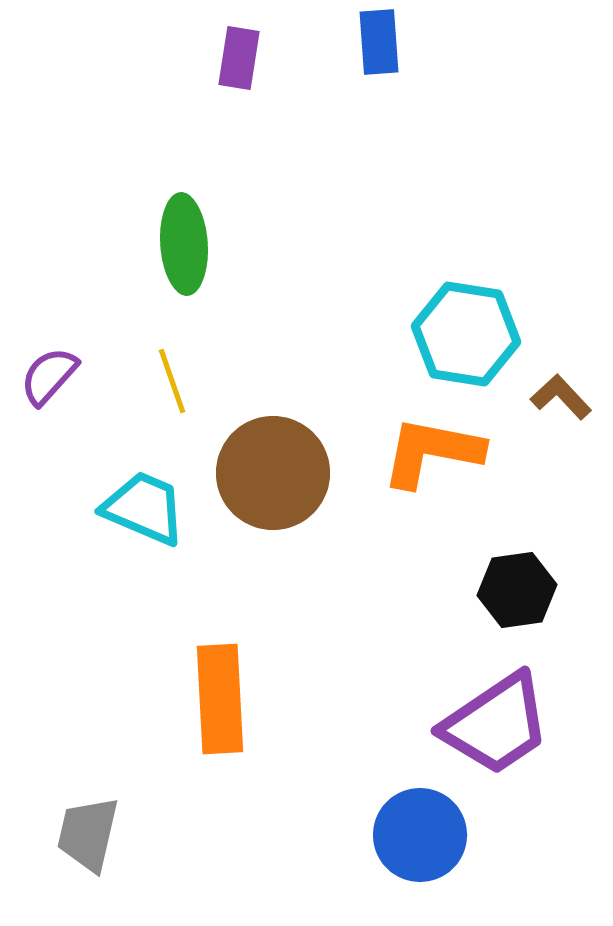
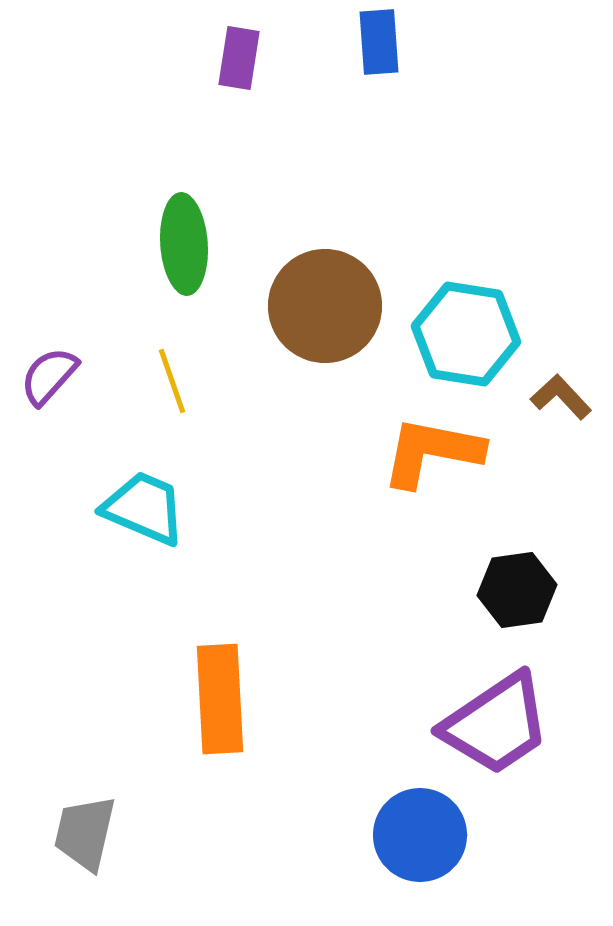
brown circle: moved 52 px right, 167 px up
gray trapezoid: moved 3 px left, 1 px up
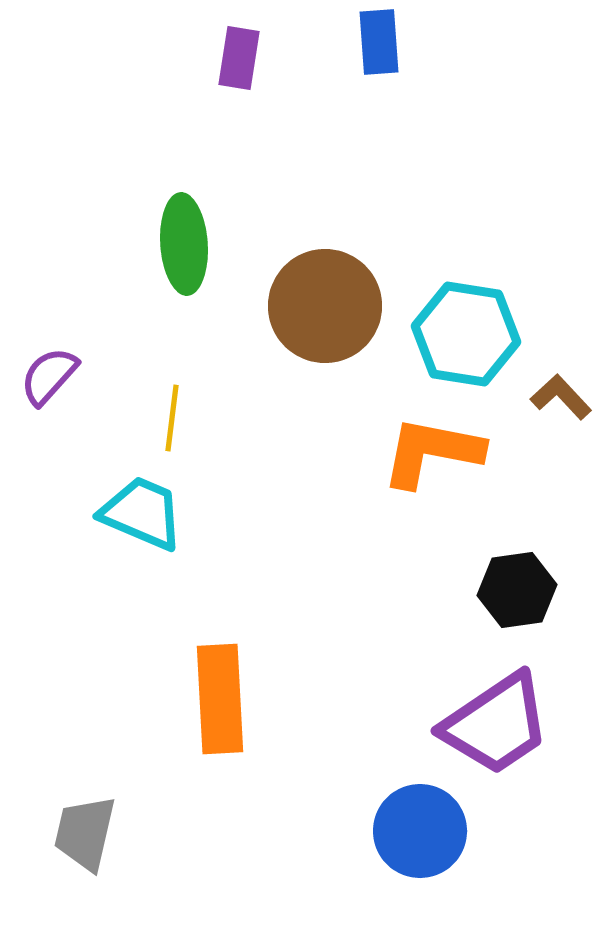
yellow line: moved 37 px down; rotated 26 degrees clockwise
cyan trapezoid: moved 2 px left, 5 px down
blue circle: moved 4 px up
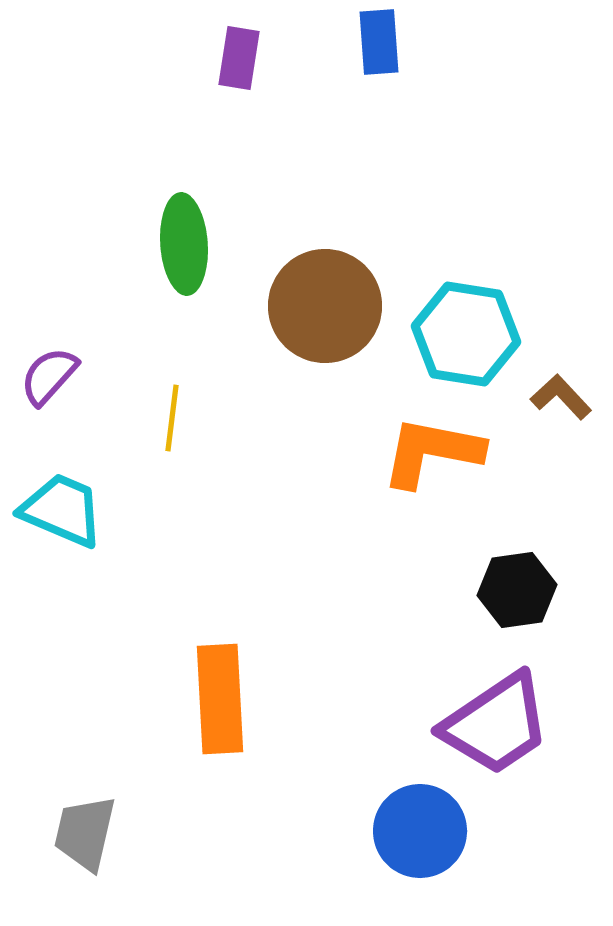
cyan trapezoid: moved 80 px left, 3 px up
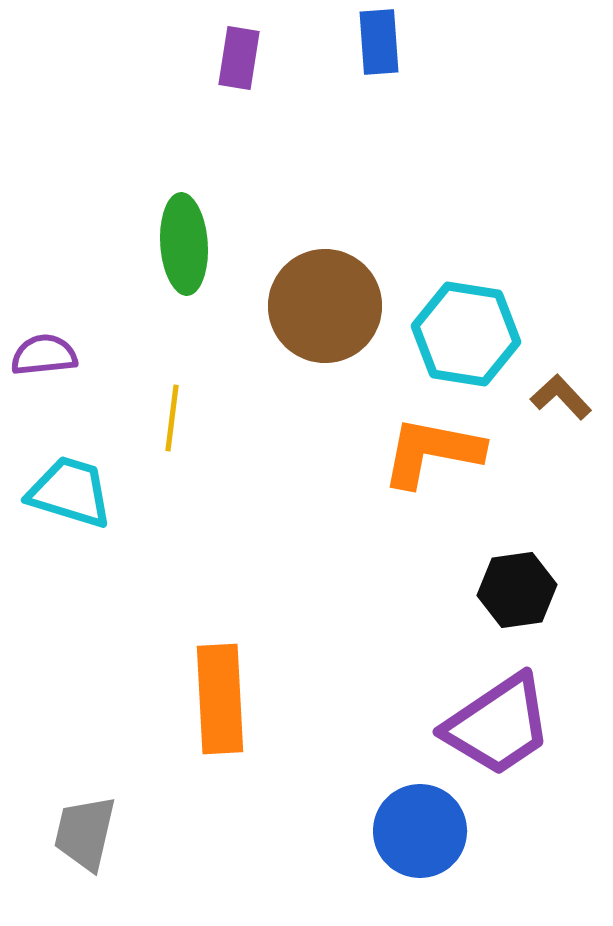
purple semicircle: moved 5 px left, 21 px up; rotated 42 degrees clockwise
cyan trapezoid: moved 8 px right, 18 px up; rotated 6 degrees counterclockwise
purple trapezoid: moved 2 px right, 1 px down
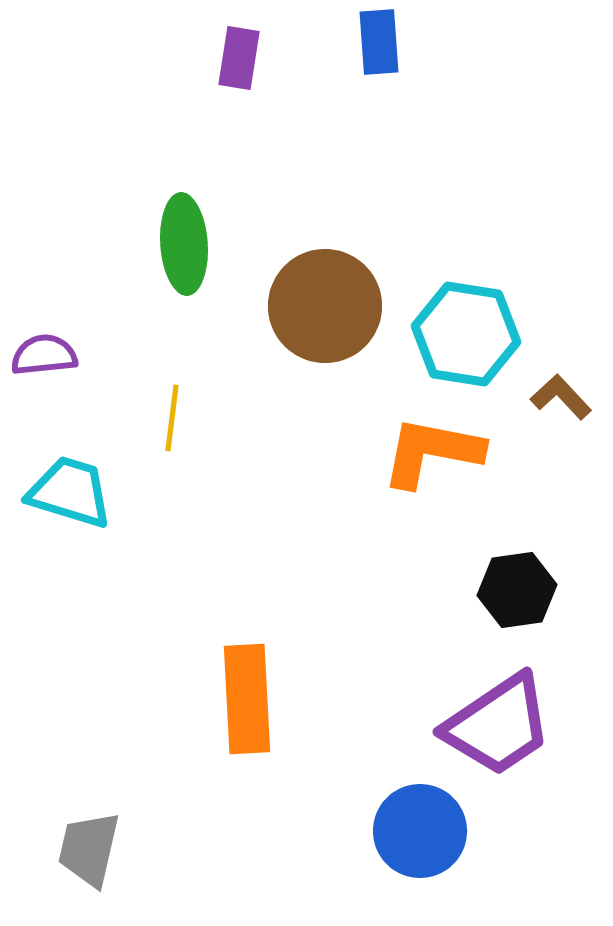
orange rectangle: moved 27 px right
gray trapezoid: moved 4 px right, 16 px down
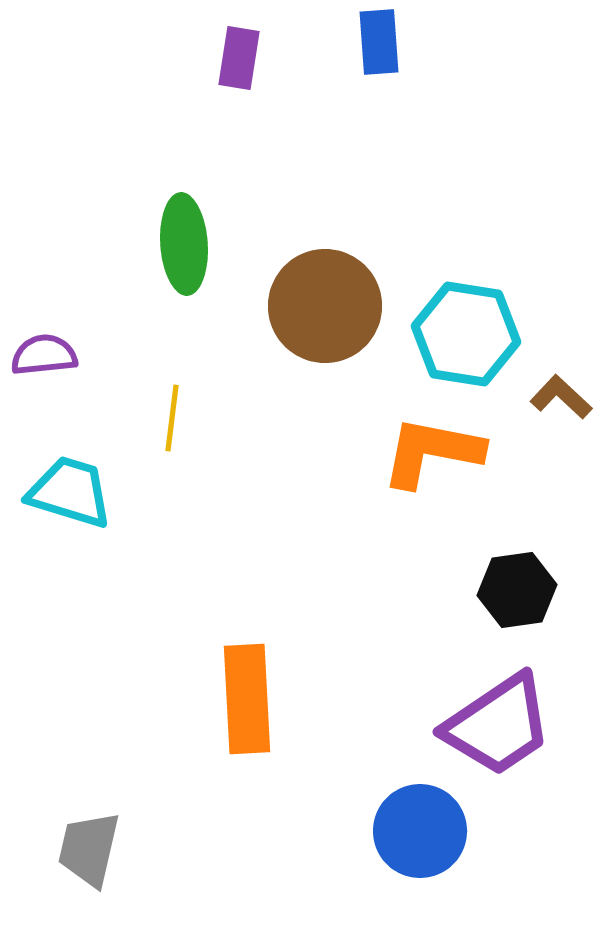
brown L-shape: rotated 4 degrees counterclockwise
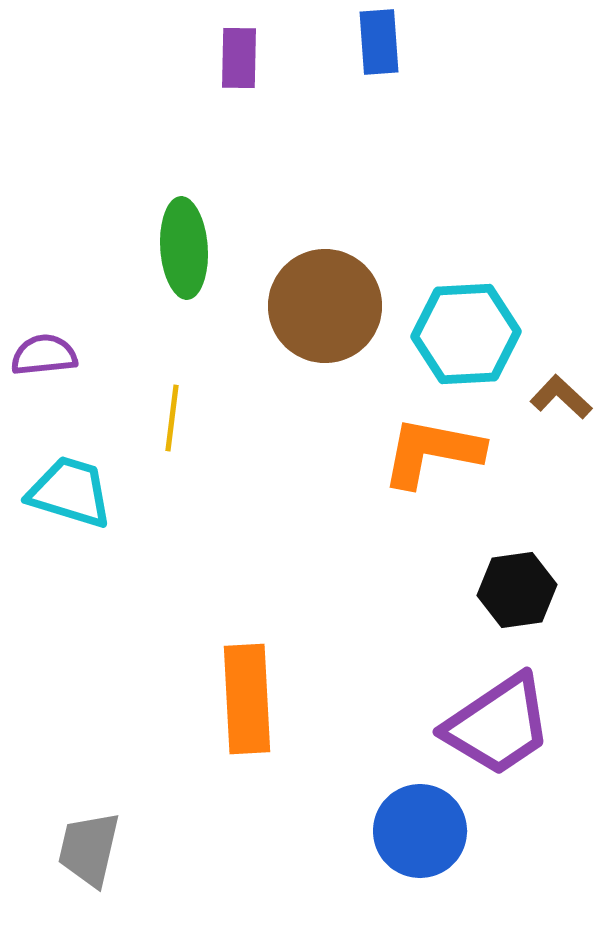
purple rectangle: rotated 8 degrees counterclockwise
green ellipse: moved 4 px down
cyan hexagon: rotated 12 degrees counterclockwise
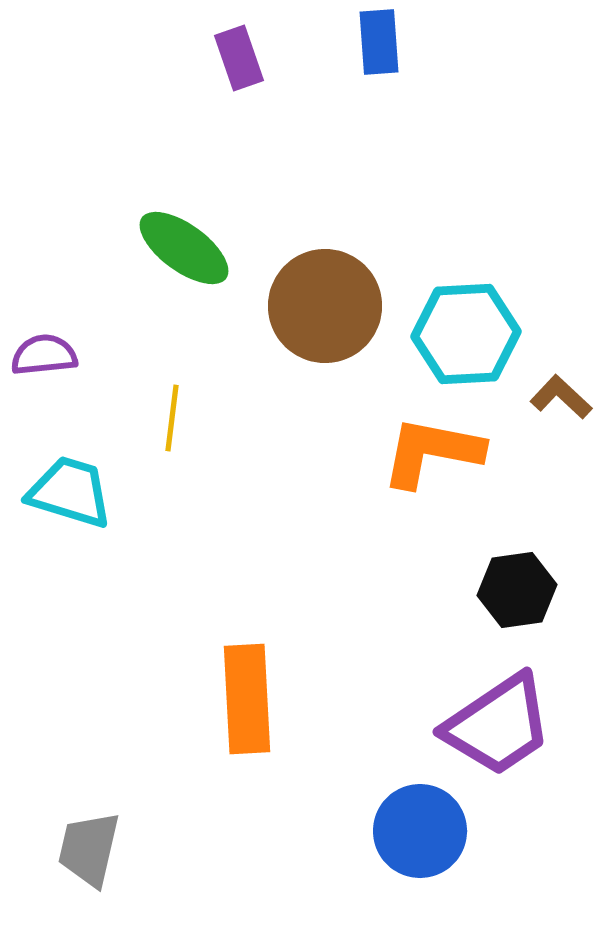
purple rectangle: rotated 20 degrees counterclockwise
green ellipse: rotated 50 degrees counterclockwise
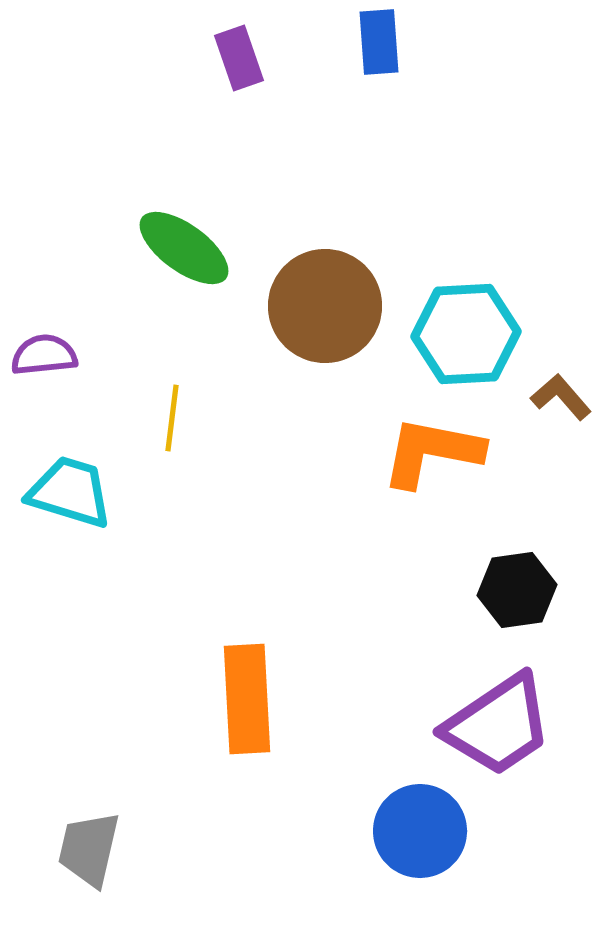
brown L-shape: rotated 6 degrees clockwise
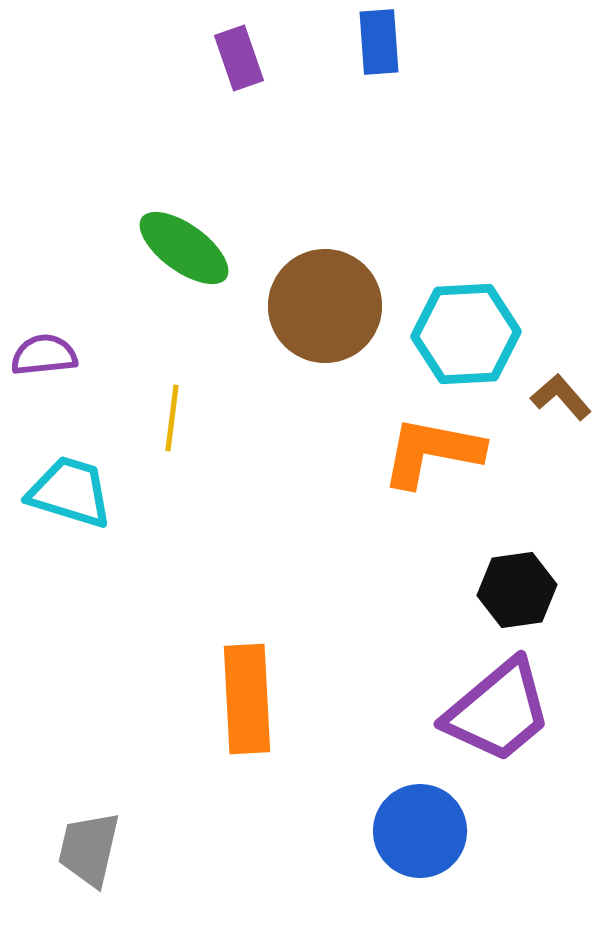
purple trapezoid: moved 14 px up; rotated 6 degrees counterclockwise
